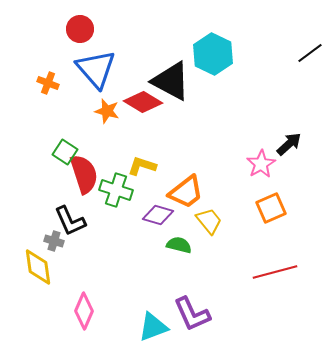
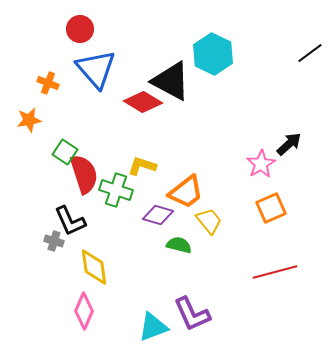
orange star: moved 78 px left, 9 px down; rotated 25 degrees counterclockwise
yellow diamond: moved 56 px right
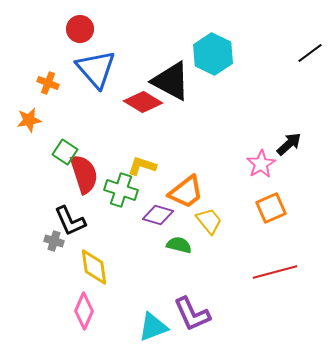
green cross: moved 5 px right
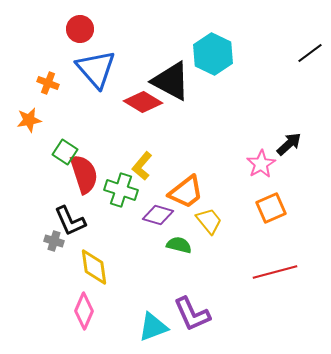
yellow L-shape: rotated 68 degrees counterclockwise
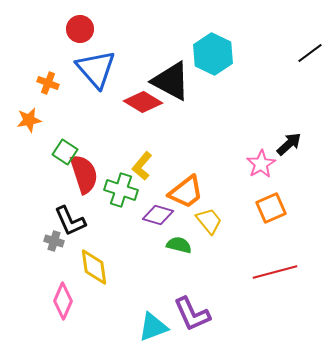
pink diamond: moved 21 px left, 10 px up
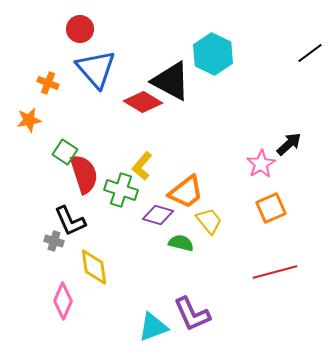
green semicircle: moved 2 px right, 2 px up
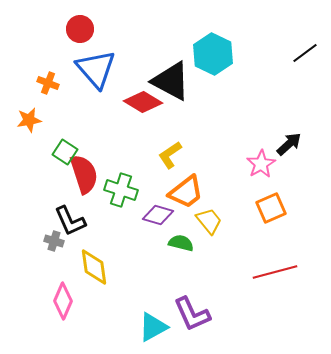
black line: moved 5 px left
yellow L-shape: moved 28 px right, 11 px up; rotated 16 degrees clockwise
cyan triangle: rotated 8 degrees counterclockwise
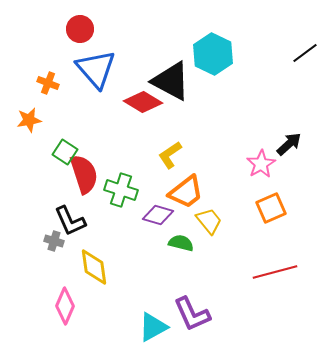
pink diamond: moved 2 px right, 5 px down
